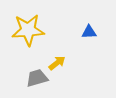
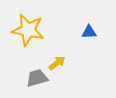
yellow star: rotated 16 degrees clockwise
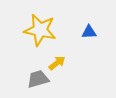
yellow star: moved 12 px right
gray trapezoid: moved 1 px right, 1 px down
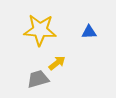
yellow star: rotated 8 degrees counterclockwise
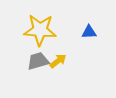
yellow arrow: moved 1 px right, 2 px up
gray trapezoid: moved 18 px up
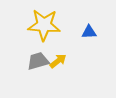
yellow star: moved 4 px right, 5 px up
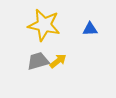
yellow star: rotated 8 degrees clockwise
blue triangle: moved 1 px right, 3 px up
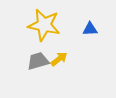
yellow arrow: moved 1 px right, 2 px up
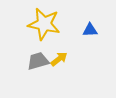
yellow star: moved 1 px up
blue triangle: moved 1 px down
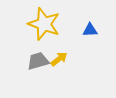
yellow star: rotated 8 degrees clockwise
